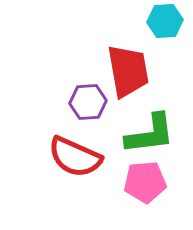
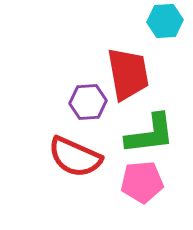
red trapezoid: moved 3 px down
pink pentagon: moved 3 px left
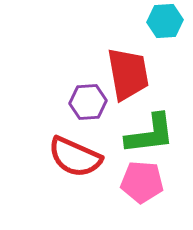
pink pentagon: rotated 9 degrees clockwise
